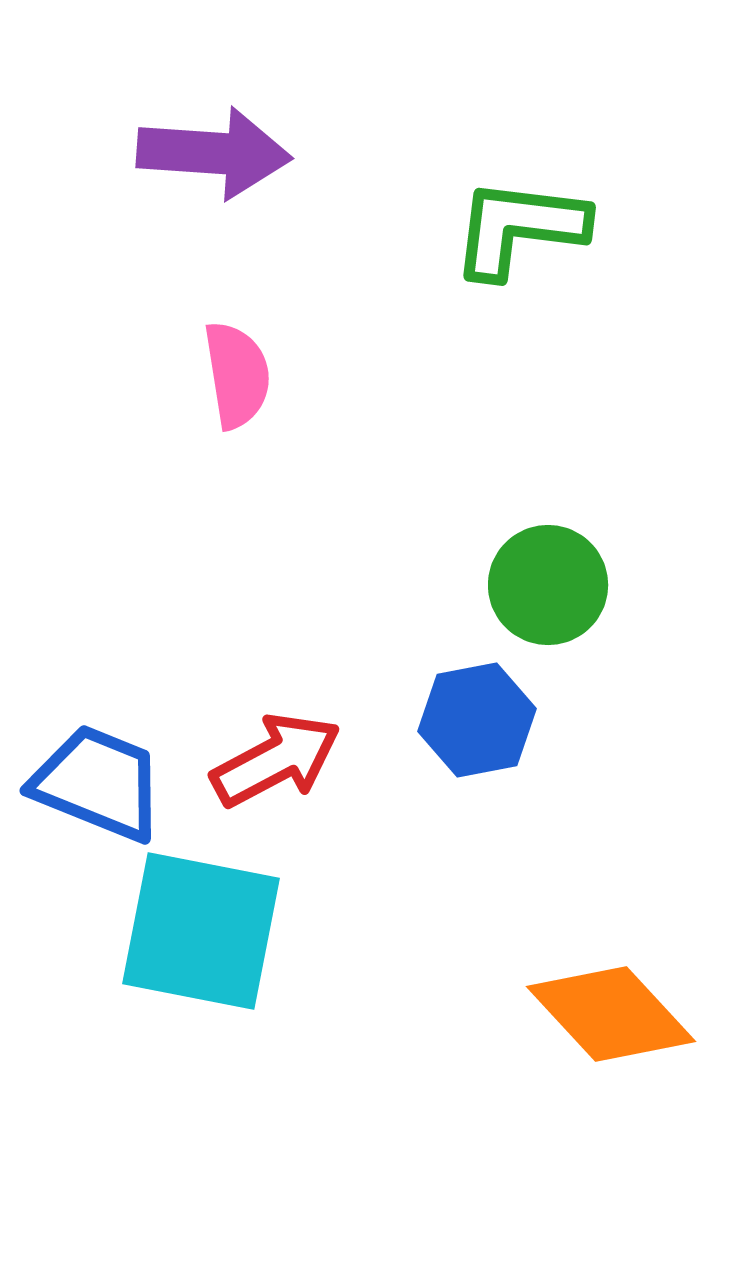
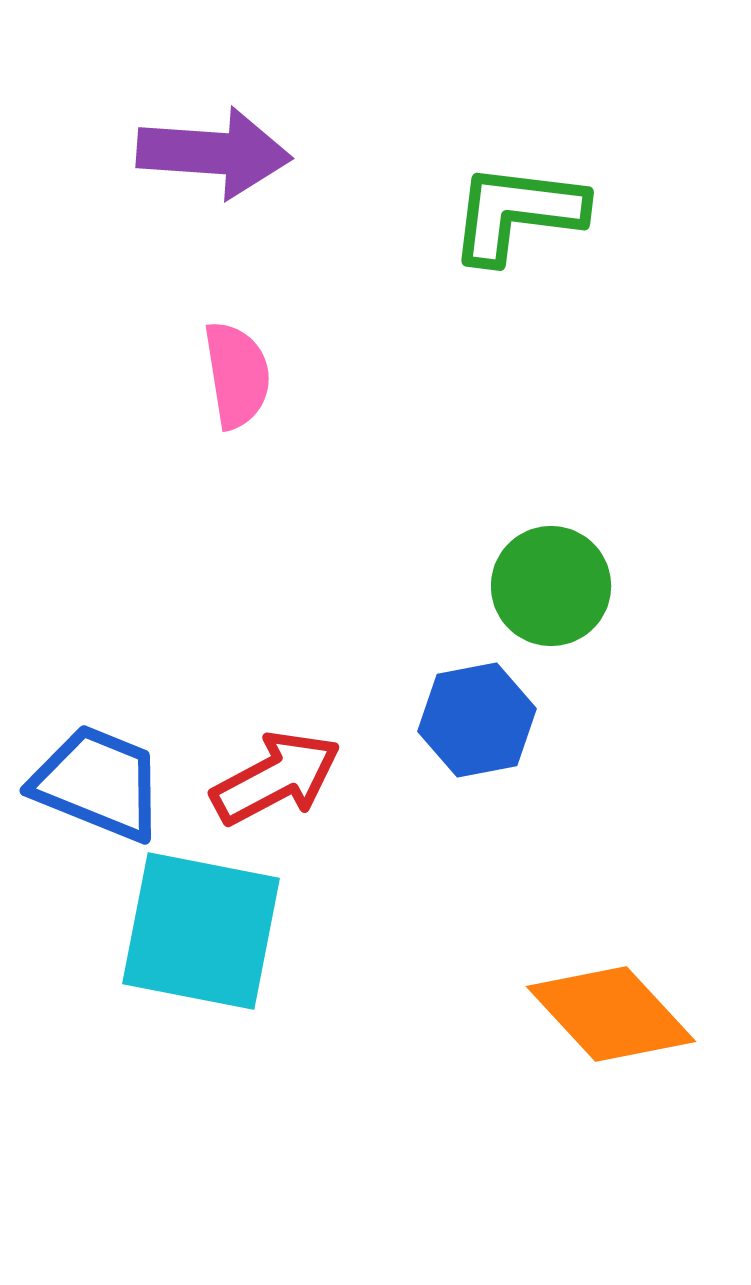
green L-shape: moved 2 px left, 15 px up
green circle: moved 3 px right, 1 px down
red arrow: moved 18 px down
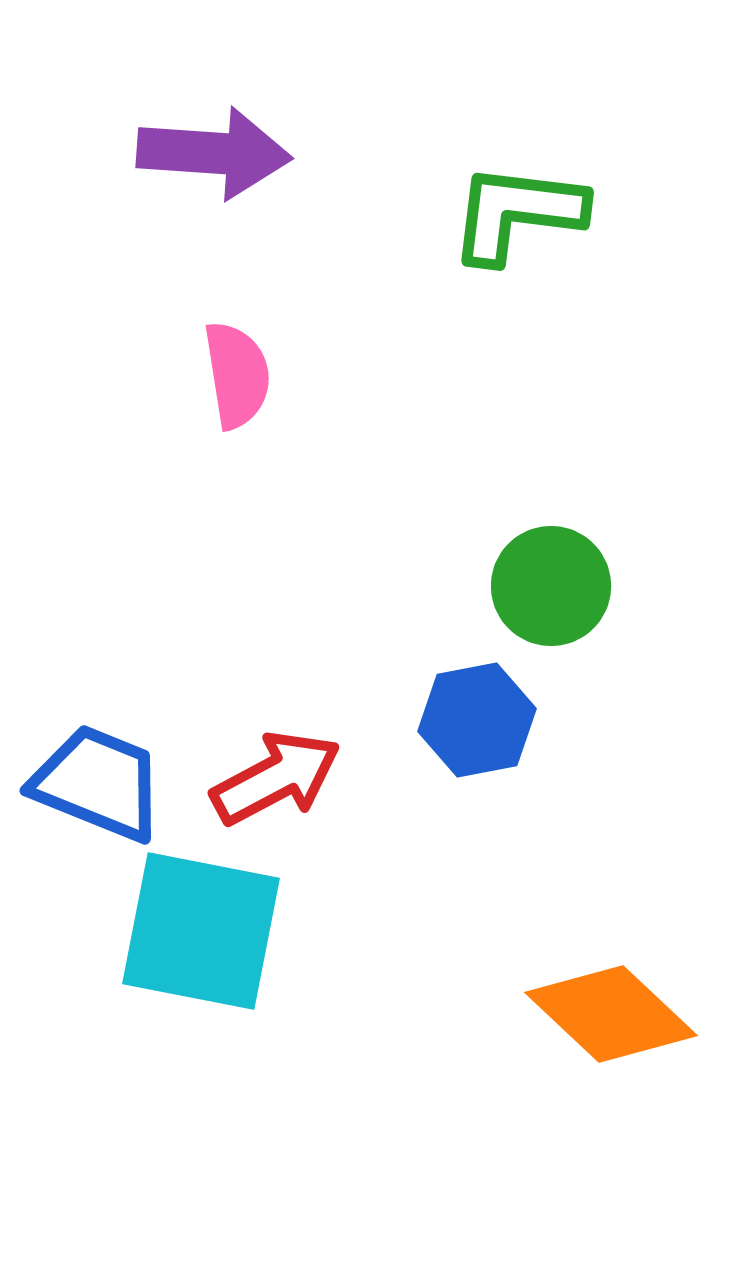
orange diamond: rotated 4 degrees counterclockwise
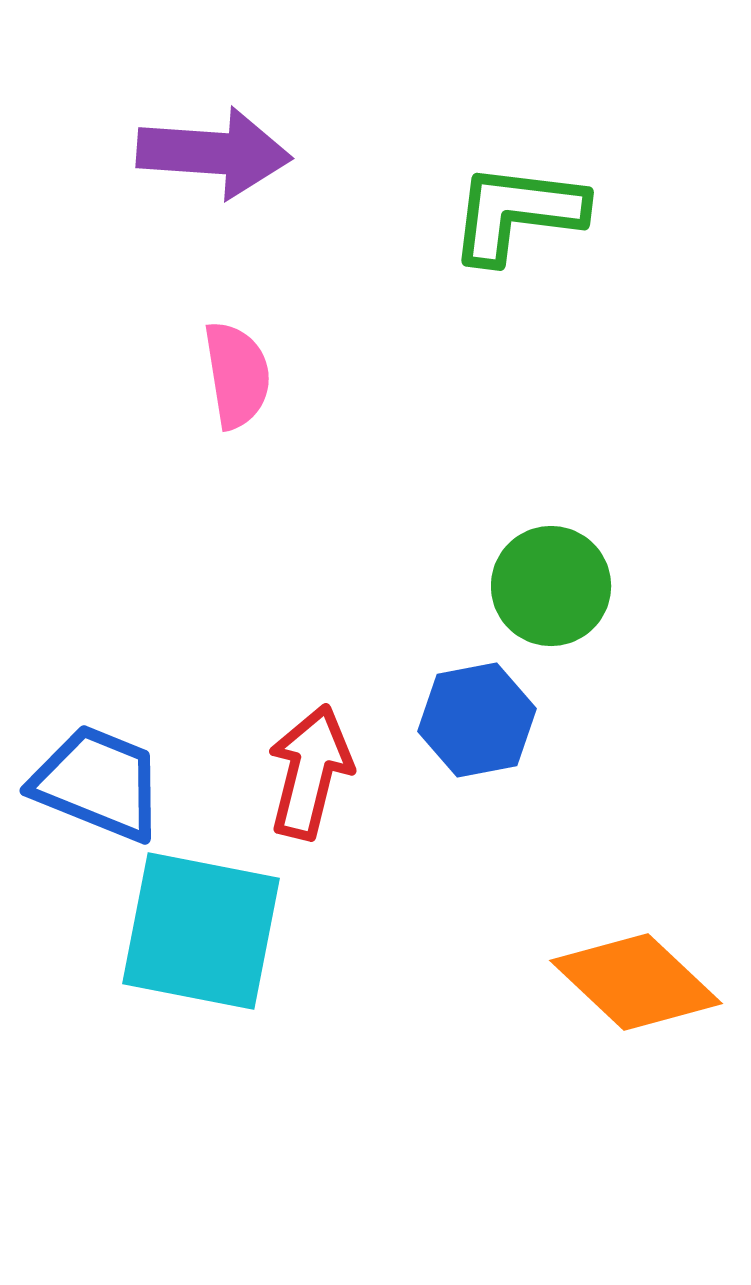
red arrow: moved 34 px right, 6 px up; rotated 48 degrees counterclockwise
orange diamond: moved 25 px right, 32 px up
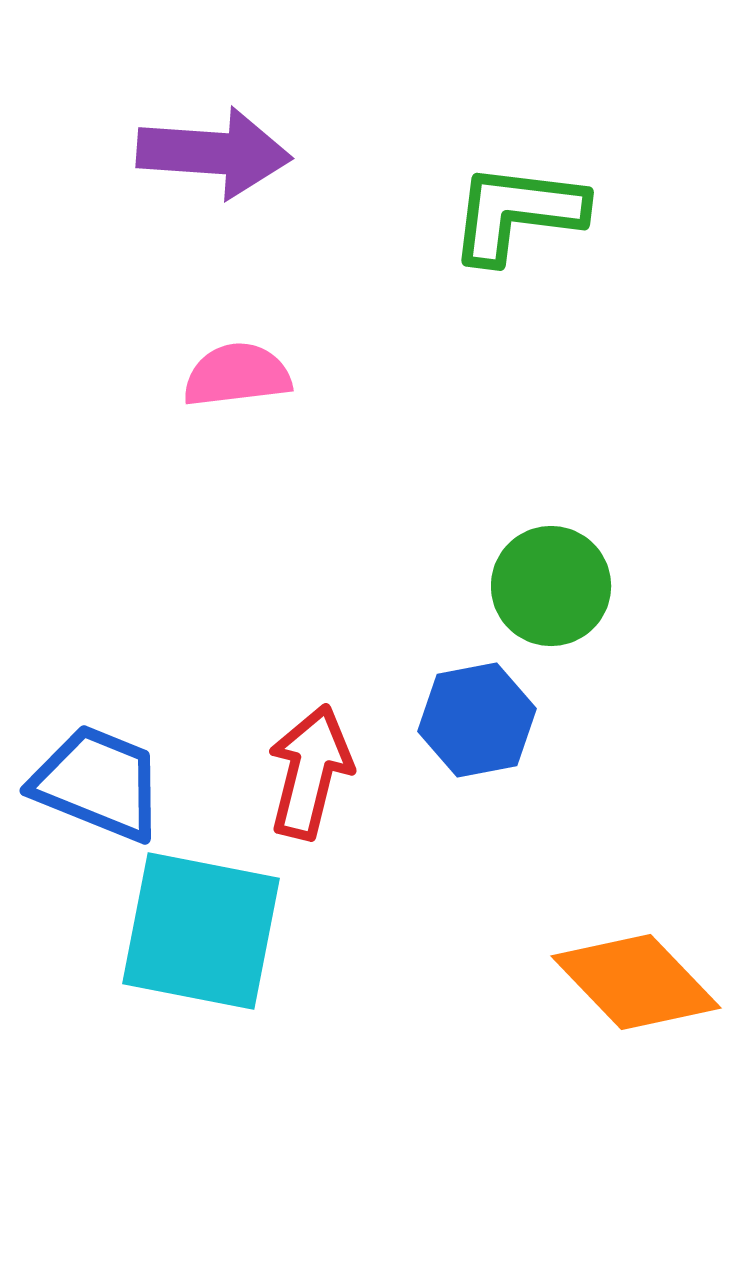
pink semicircle: rotated 88 degrees counterclockwise
orange diamond: rotated 3 degrees clockwise
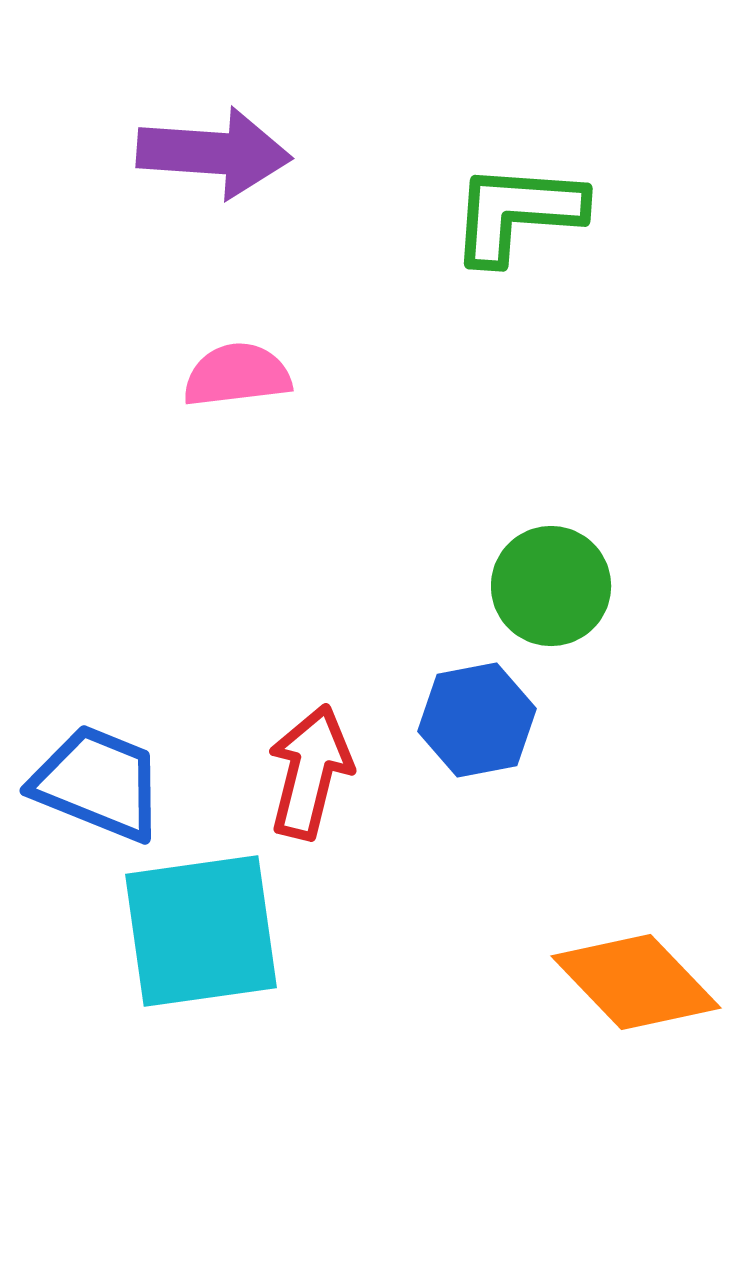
green L-shape: rotated 3 degrees counterclockwise
cyan square: rotated 19 degrees counterclockwise
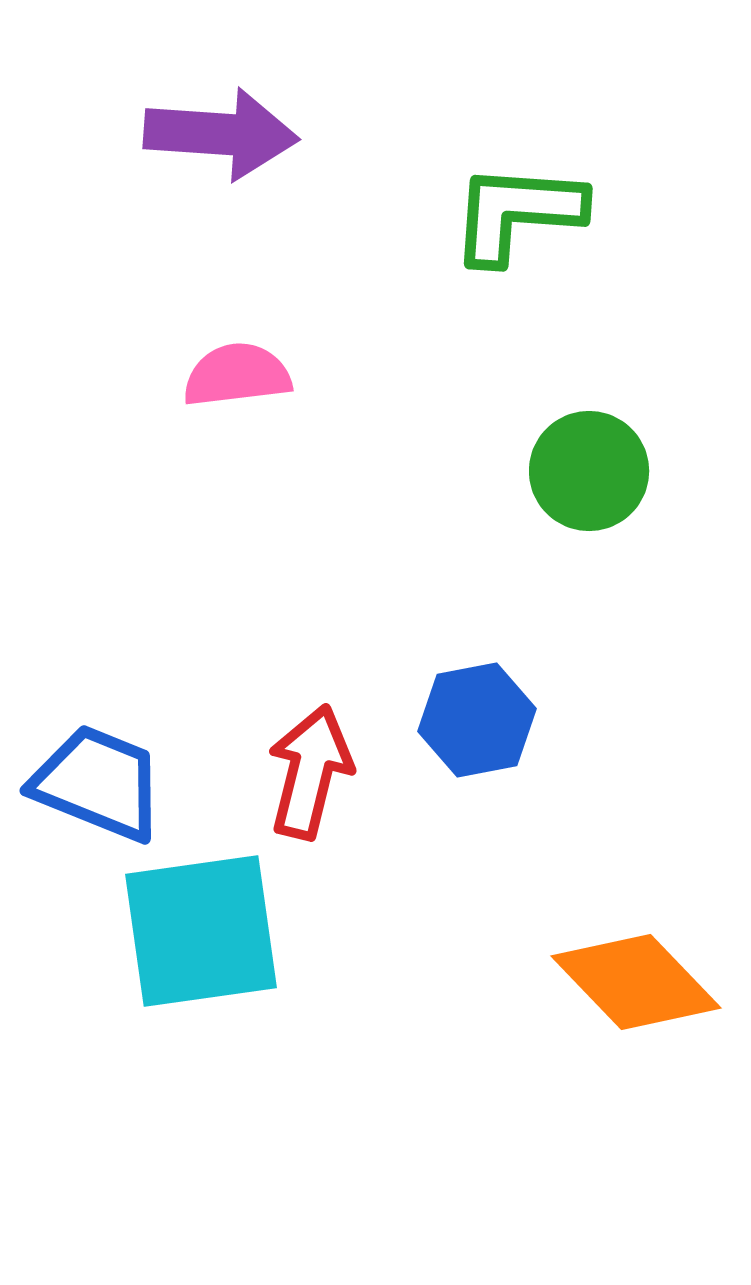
purple arrow: moved 7 px right, 19 px up
green circle: moved 38 px right, 115 px up
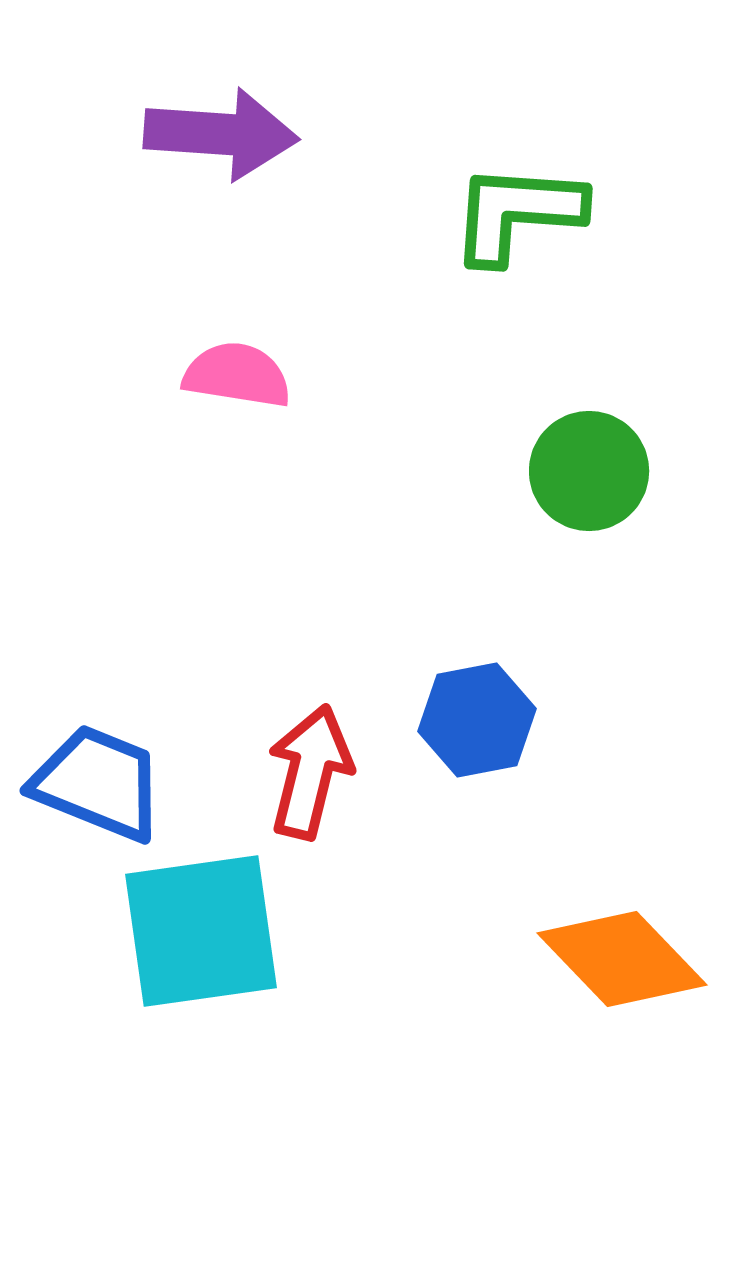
pink semicircle: rotated 16 degrees clockwise
orange diamond: moved 14 px left, 23 px up
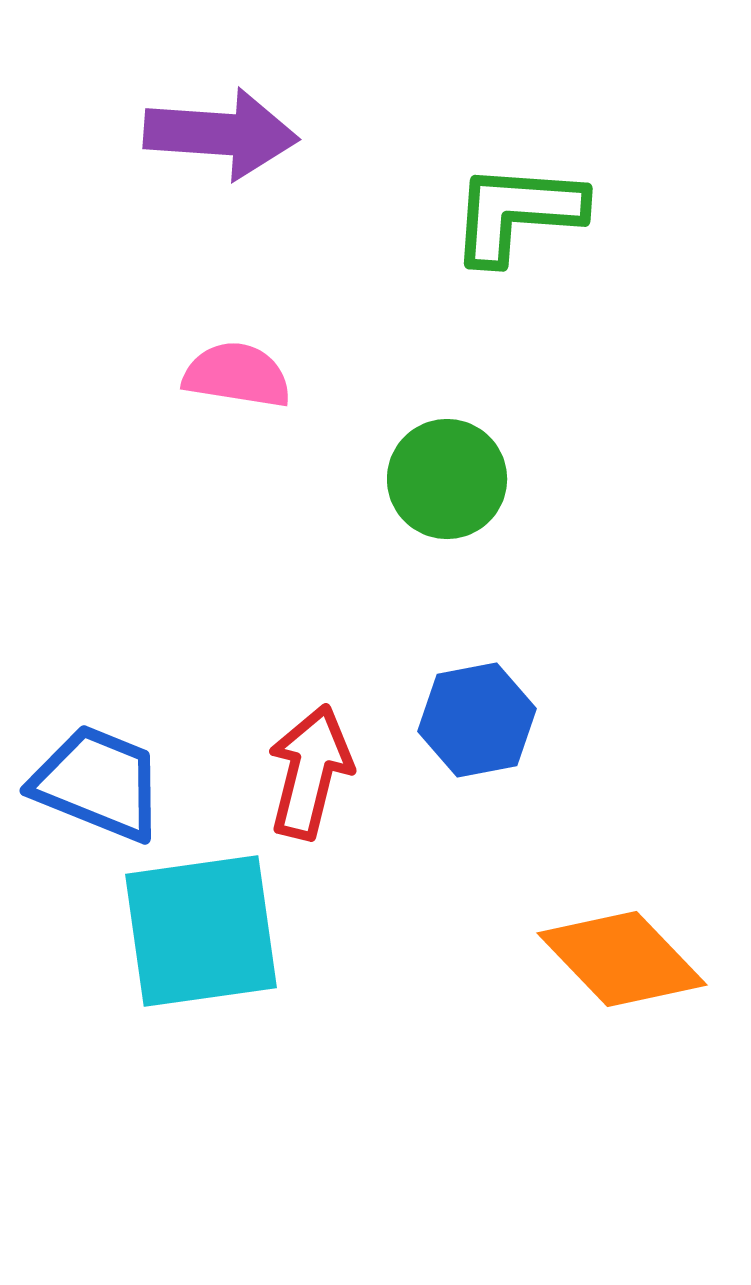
green circle: moved 142 px left, 8 px down
